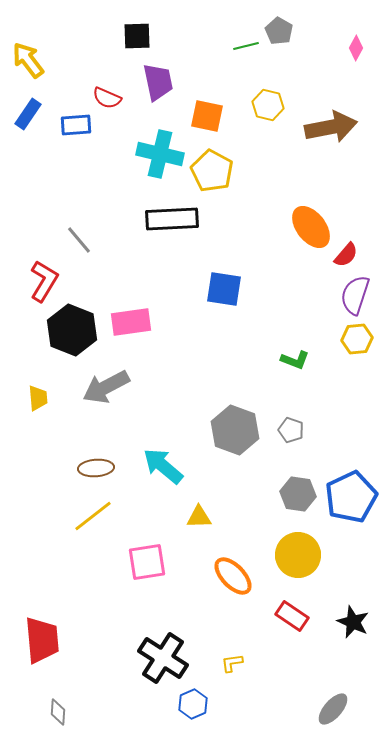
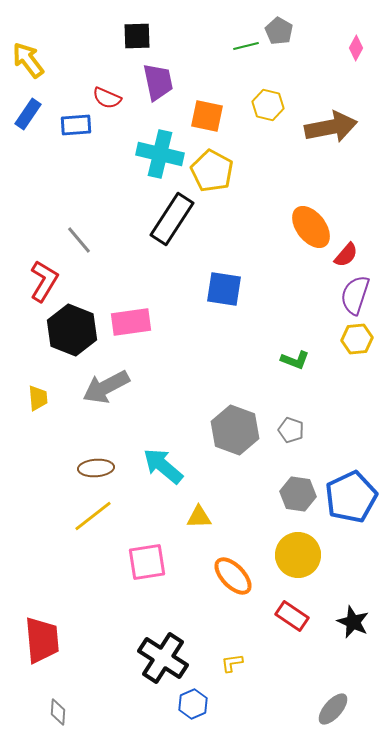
black rectangle at (172, 219): rotated 54 degrees counterclockwise
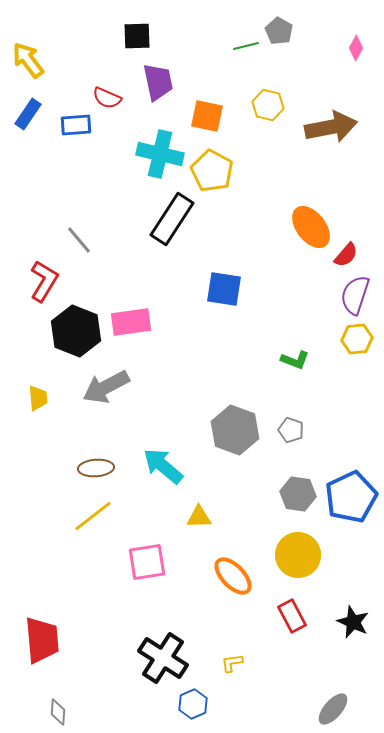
black hexagon at (72, 330): moved 4 px right, 1 px down
red rectangle at (292, 616): rotated 28 degrees clockwise
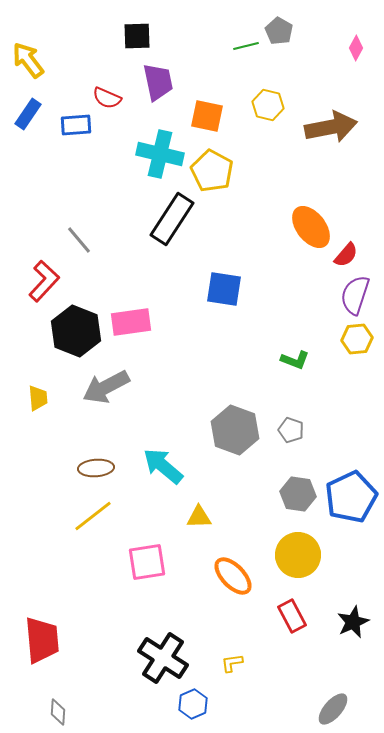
red L-shape at (44, 281): rotated 12 degrees clockwise
black star at (353, 622): rotated 24 degrees clockwise
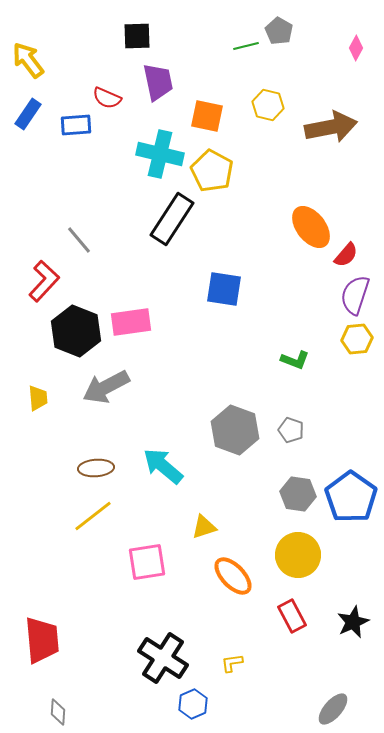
blue pentagon at (351, 497): rotated 12 degrees counterclockwise
yellow triangle at (199, 517): moved 5 px right, 10 px down; rotated 16 degrees counterclockwise
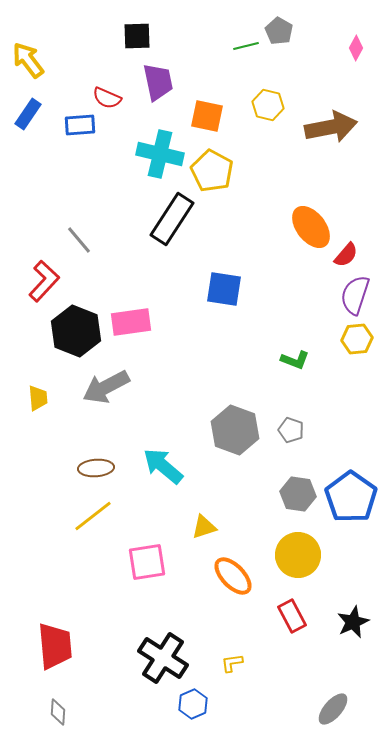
blue rectangle at (76, 125): moved 4 px right
red trapezoid at (42, 640): moved 13 px right, 6 px down
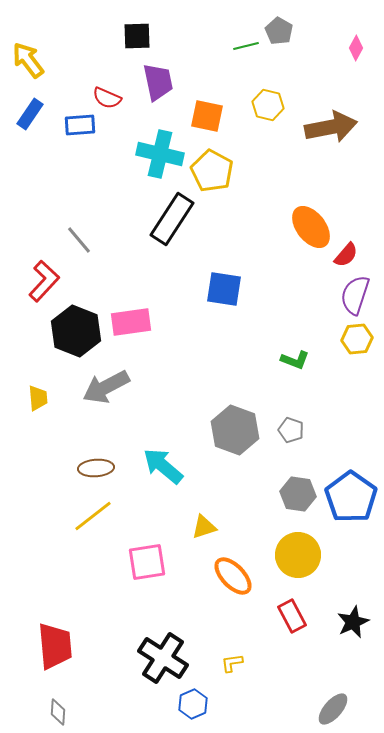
blue rectangle at (28, 114): moved 2 px right
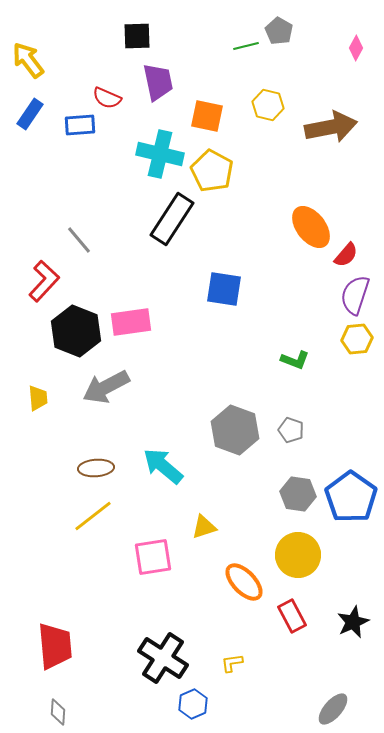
pink square at (147, 562): moved 6 px right, 5 px up
orange ellipse at (233, 576): moved 11 px right, 6 px down
